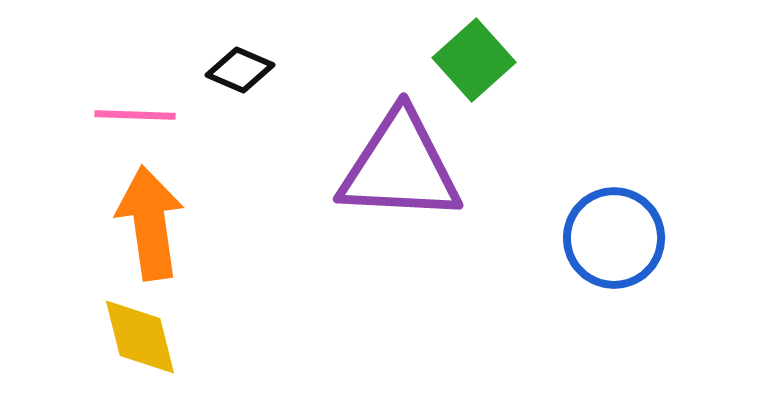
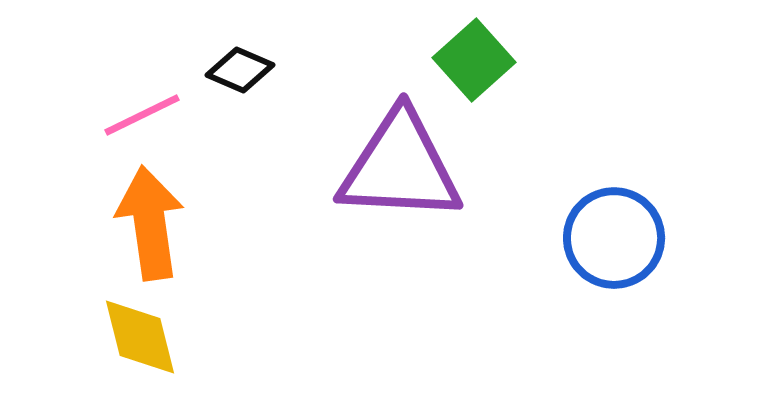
pink line: moved 7 px right; rotated 28 degrees counterclockwise
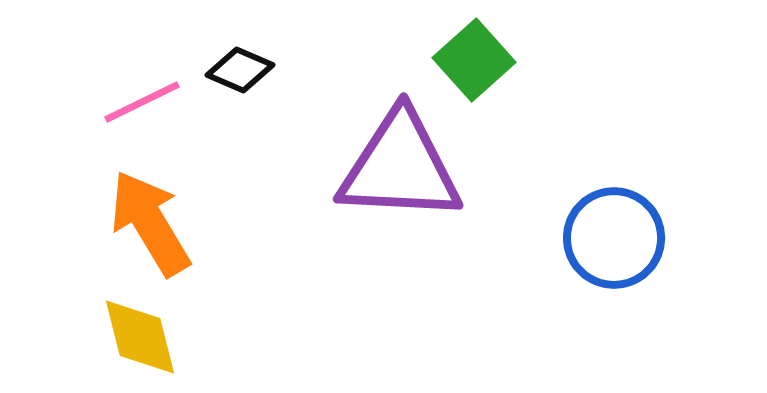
pink line: moved 13 px up
orange arrow: rotated 23 degrees counterclockwise
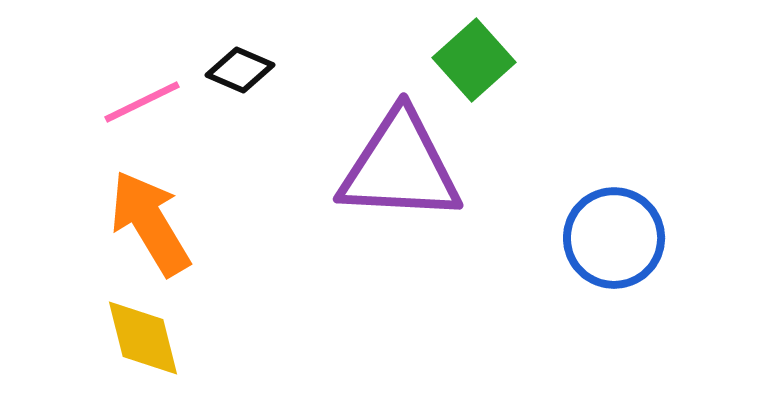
yellow diamond: moved 3 px right, 1 px down
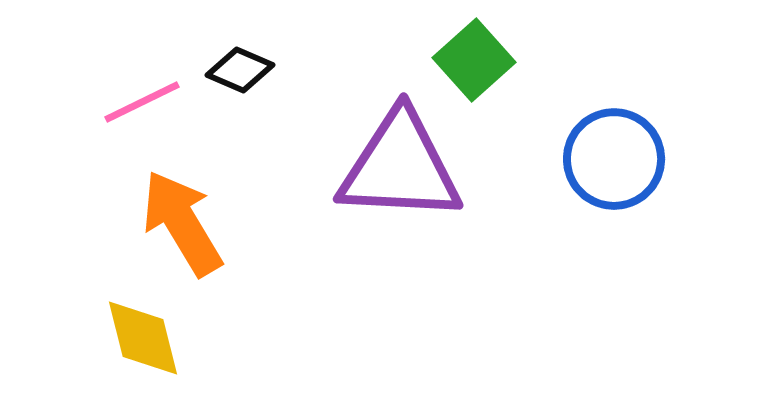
orange arrow: moved 32 px right
blue circle: moved 79 px up
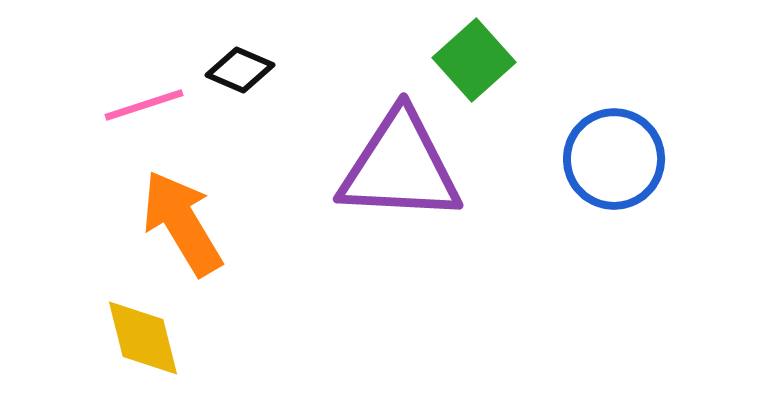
pink line: moved 2 px right, 3 px down; rotated 8 degrees clockwise
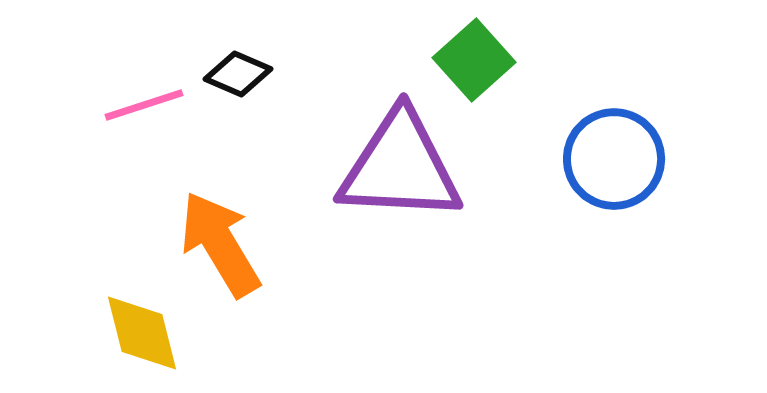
black diamond: moved 2 px left, 4 px down
orange arrow: moved 38 px right, 21 px down
yellow diamond: moved 1 px left, 5 px up
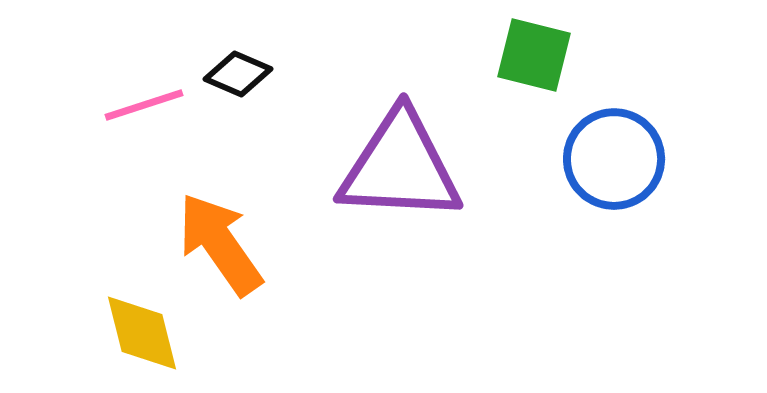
green square: moved 60 px right, 5 px up; rotated 34 degrees counterclockwise
orange arrow: rotated 4 degrees counterclockwise
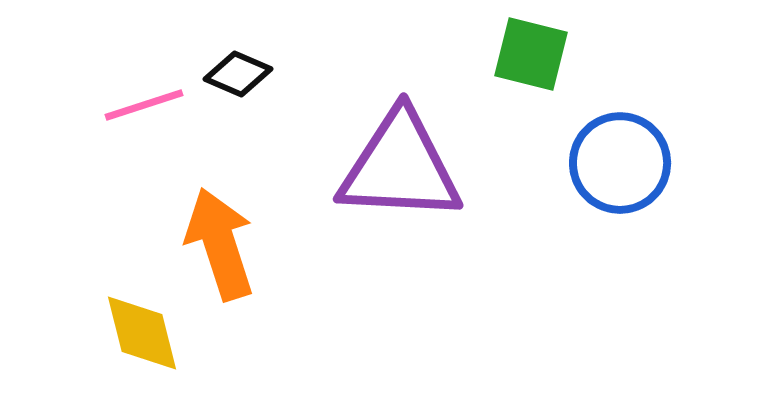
green square: moved 3 px left, 1 px up
blue circle: moved 6 px right, 4 px down
orange arrow: rotated 17 degrees clockwise
